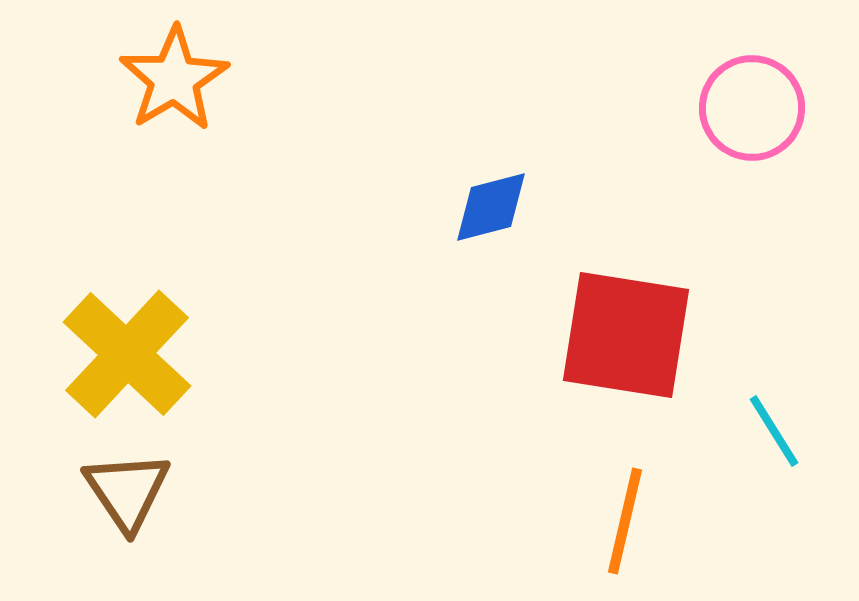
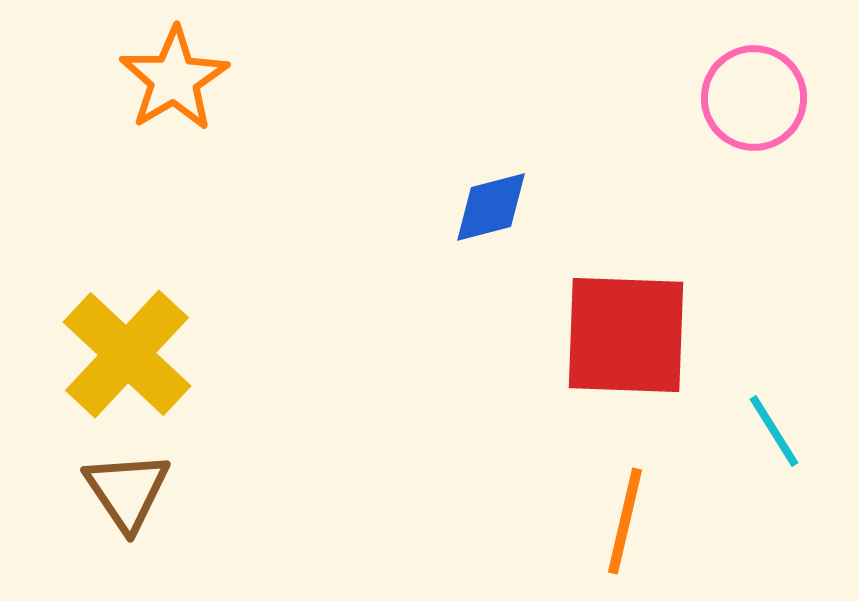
pink circle: moved 2 px right, 10 px up
red square: rotated 7 degrees counterclockwise
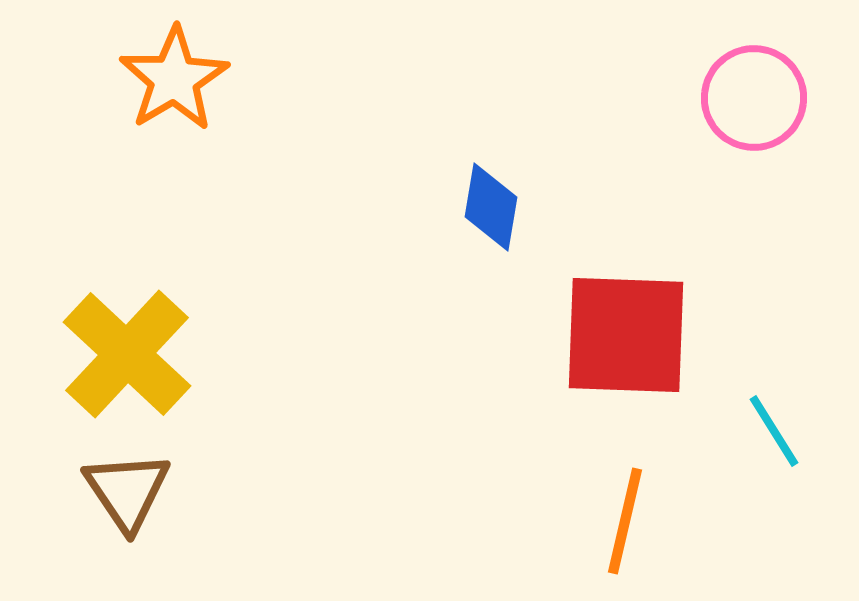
blue diamond: rotated 66 degrees counterclockwise
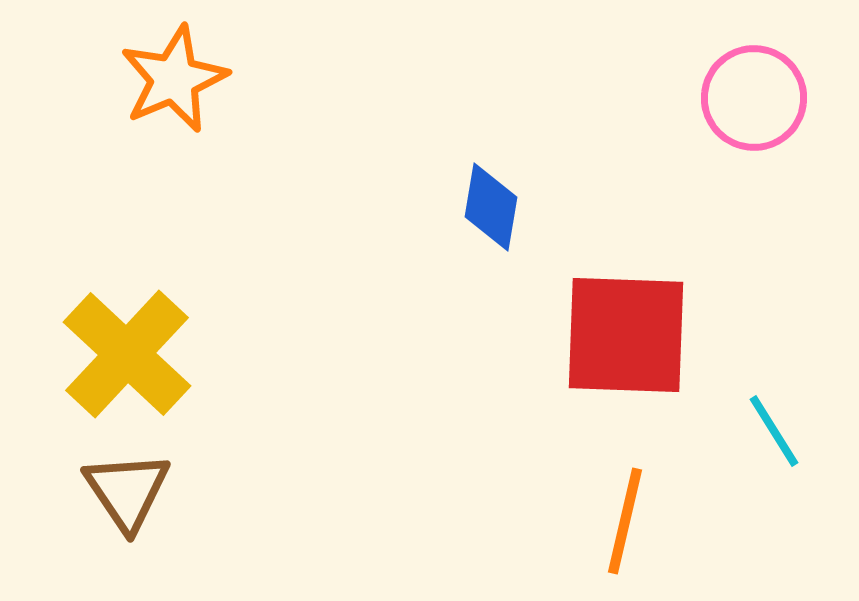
orange star: rotated 8 degrees clockwise
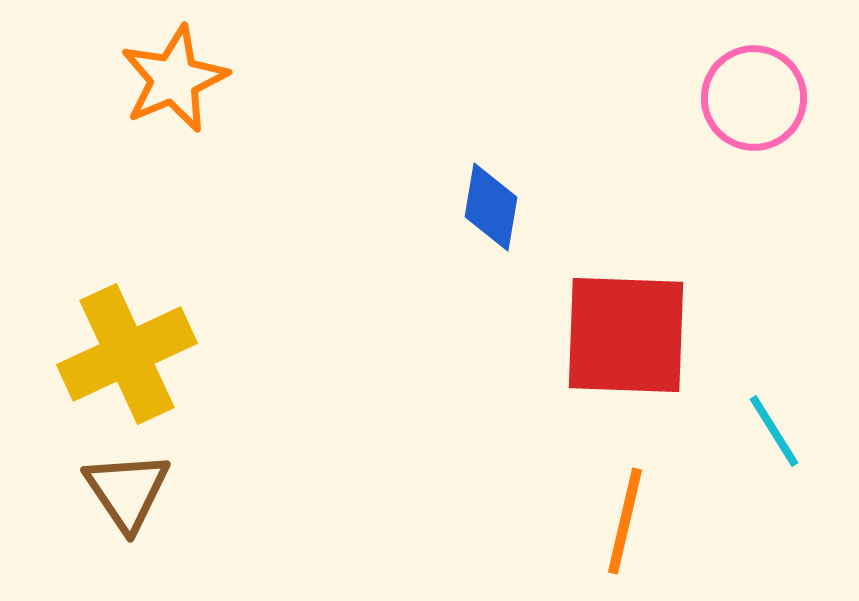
yellow cross: rotated 22 degrees clockwise
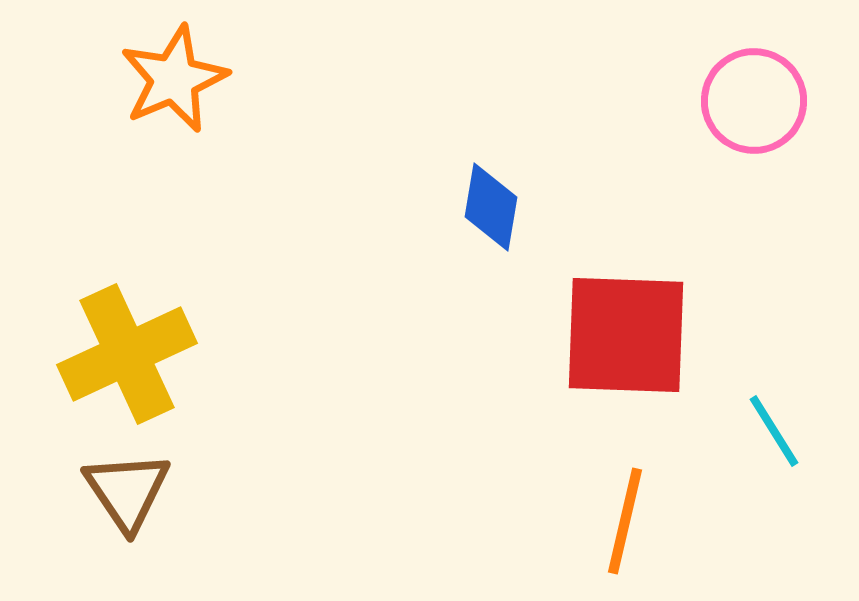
pink circle: moved 3 px down
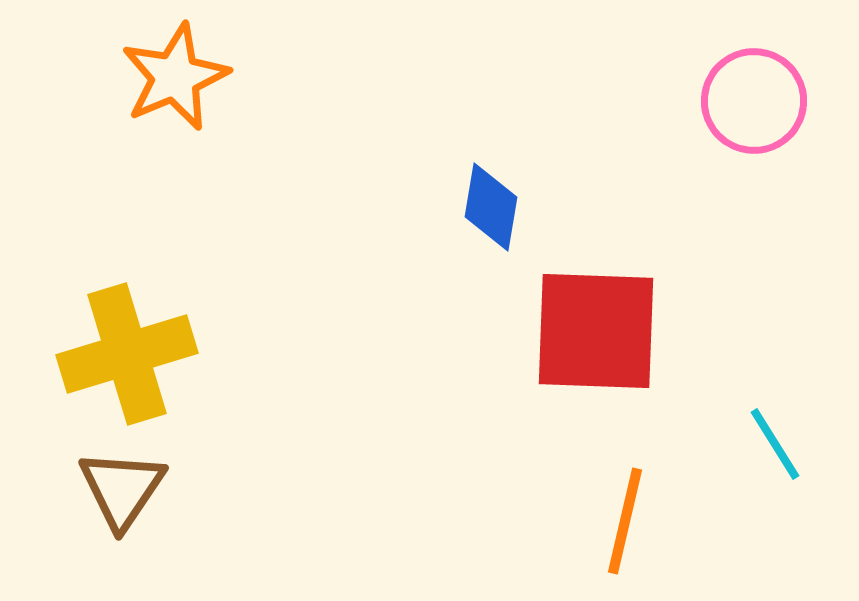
orange star: moved 1 px right, 2 px up
red square: moved 30 px left, 4 px up
yellow cross: rotated 8 degrees clockwise
cyan line: moved 1 px right, 13 px down
brown triangle: moved 5 px left, 2 px up; rotated 8 degrees clockwise
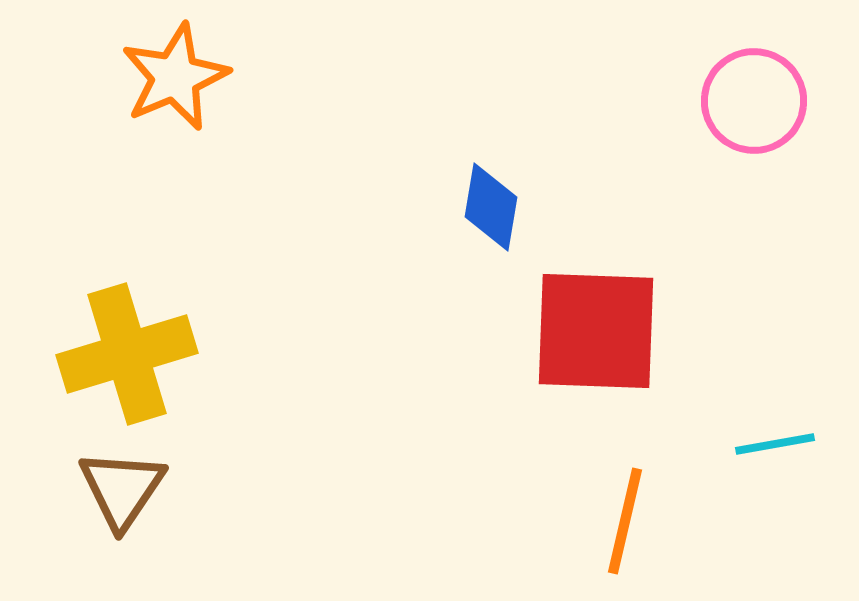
cyan line: rotated 68 degrees counterclockwise
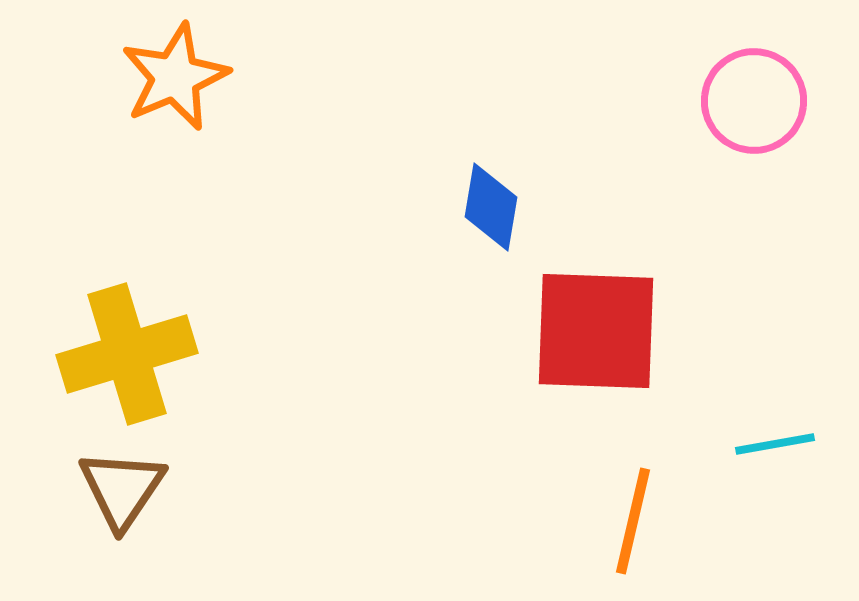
orange line: moved 8 px right
